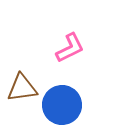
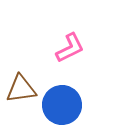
brown triangle: moved 1 px left, 1 px down
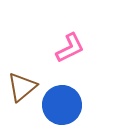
brown triangle: moved 1 px right, 2 px up; rotated 32 degrees counterclockwise
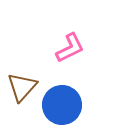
brown triangle: rotated 8 degrees counterclockwise
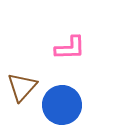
pink L-shape: rotated 24 degrees clockwise
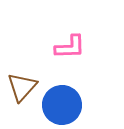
pink L-shape: moved 1 px up
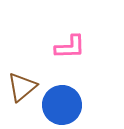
brown triangle: rotated 8 degrees clockwise
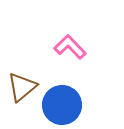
pink L-shape: rotated 132 degrees counterclockwise
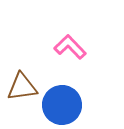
brown triangle: rotated 32 degrees clockwise
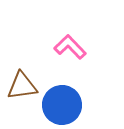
brown triangle: moved 1 px up
